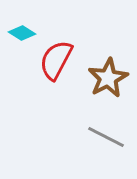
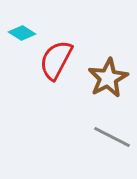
gray line: moved 6 px right
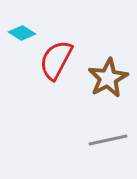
gray line: moved 4 px left, 3 px down; rotated 39 degrees counterclockwise
